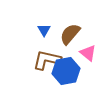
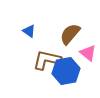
blue triangle: moved 15 px left, 1 px down; rotated 24 degrees counterclockwise
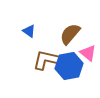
blue hexagon: moved 3 px right, 5 px up
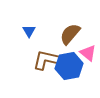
blue triangle: rotated 24 degrees clockwise
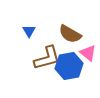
brown semicircle: rotated 100 degrees counterclockwise
brown L-shape: moved 2 px up; rotated 152 degrees clockwise
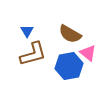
blue triangle: moved 2 px left
brown L-shape: moved 14 px left, 4 px up
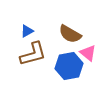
blue triangle: rotated 32 degrees clockwise
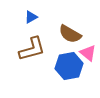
blue triangle: moved 4 px right, 14 px up
brown L-shape: moved 1 px left, 5 px up
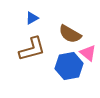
blue triangle: moved 1 px right, 1 px down
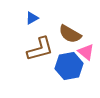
brown L-shape: moved 8 px right
pink triangle: moved 2 px left, 1 px up
